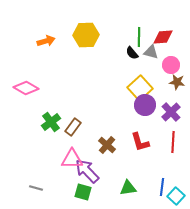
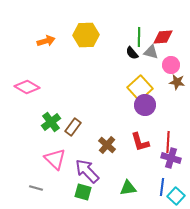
pink diamond: moved 1 px right, 1 px up
purple cross: moved 46 px down; rotated 30 degrees counterclockwise
red line: moved 5 px left
pink triangle: moved 17 px left; rotated 45 degrees clockwise
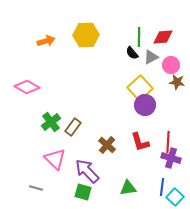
gray triangle: moved 5 px down; rotated 42 degrees counterclockwise
cyan square: moved 1 px left, 1 px down
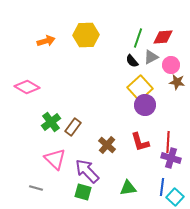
green line: moved 1 px left, 1 px down; rotated 18 degrees clockwise
black semicircle: moved 8 px down
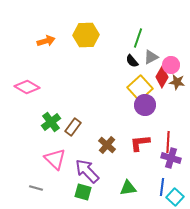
red diamond: moved 1 px left, 40 px down; rotated 55 degrees counterclockwise
red L-shape: moved 1 px down; rotated 100 degrees clockwise
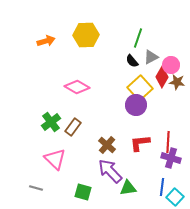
pink diamond: moved 50 px right
purple circle: moved 9 px left
purple arrow: moved 23 px right
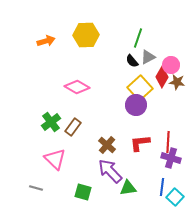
gray triangle: moved 3 px left
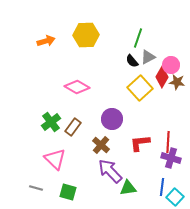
purple circle: moved 24 px left, 14 px down
brown cross: moved 6 px left
green square: moved 15 px left
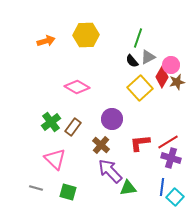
brown star: rotated 21 degrees counterclockwise
red line: rotated 55 degrees clockwise
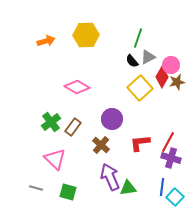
red line: rotated 30 degrees counterclockwise
purple arrow: moved 6 px down; rotated 20 degrees clockwise
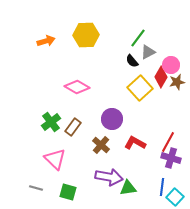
green line: rotated 18 degrees clockwise
gray triangle: moved 5 px up
red diamond: moved 1 px left
red L-shape: moved 5 px left; rotated 35 degrees clockwise
purple arrow: moved 1 px left; rotated 124 degrees clockwise
